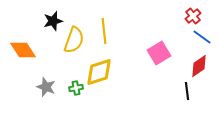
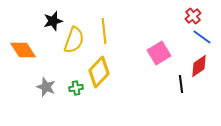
yellow diamond: rotated 28 degrees counterclockwise
black line: moved 6 px left, 7 px up
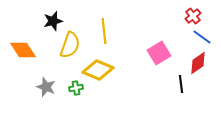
yellow semicircle: moved 4 px left, 5 px down
red diamond: moved 1 px left, 3 px up
yellow diamond: moved 1 px left, 2 px up; rotated 68 degrees clockwise
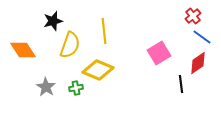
gray star: rotated 12 degrees clockwise
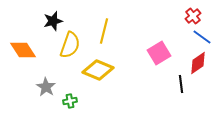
yellow line: rotated 20 degrees clockwise
green cross: moved 6 px left, 13 px down
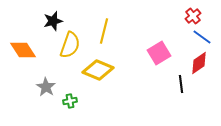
red diamond: moved 1 px right
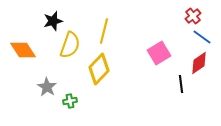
yellow diamond: moved 1 px right, 1 px up; rotated 68 degrees counterclockwise
gray star: moved 1 px right
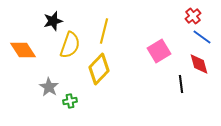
pink square: moved 2 px up
red diamond: moved 1 px down; rotated 70 degrees counterclockwise
gray star: moved 2 px right
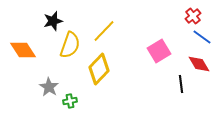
yellow line: rotated 30 degrees clockwise
red diamond: rotated 15 degrees counterclockwise
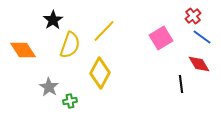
black star: moved 1 px up; rotated 18 degrees counterclockwise
pink square: moved 2 px right, 13 px up
yellow diamond: moved 1 px right, 4 px down; rotated 16 degrees counterclockwise
